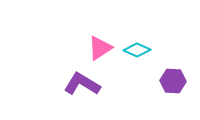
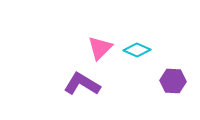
pink triangle: rotated 12 degrees counterclockwise
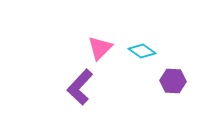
cyan diamond: moved 5 px right, 1 px down; rotated 12 degrees clockwise
purple L-shape: moved 2 px left, 3 px down; rotated 78 degrees counterclockwise
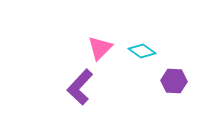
purple hexagon: moved 1 px right
